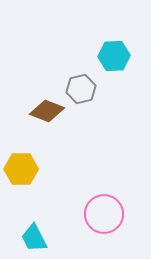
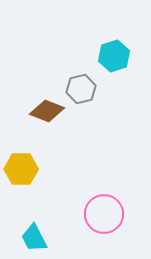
cyan hexagon: rotated 16 degrees counterclockwise
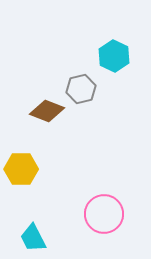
cyan hexagon: rotated 16 degrees counterclockwise
cyan trapezoid: moved 1 px left
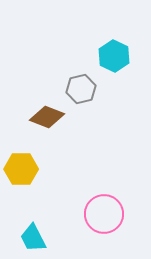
brown diamond: moved 6 px down
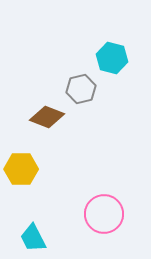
cyan hexagon: moved 2 px left, 2 px down; rotated 12 degrees counterclockwise
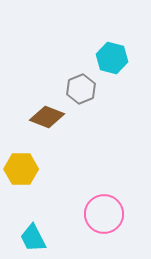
gray hexagon: rotated 8 degrees counterclockwise
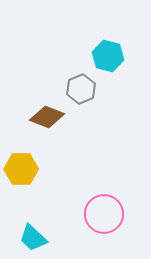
cyan hexagon: moved 4 px left, 2 px up
cyan trapezoid: rotated 20 degrees counterclockwise
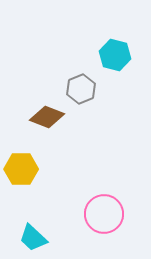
cyan hexagon: moved 7 px right, 1 px up
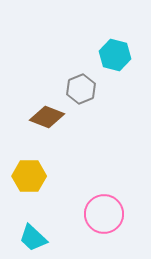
yellow hexagon: moved 8 px right, 7 px down
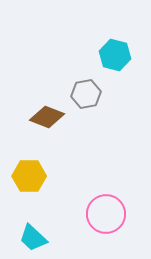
gray hexagon: moved 5 px right, 5 px down; rotated 12 degrees clockwise
pink circle: moved 2 px right
